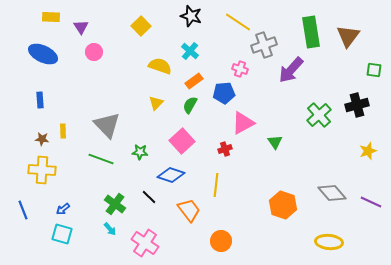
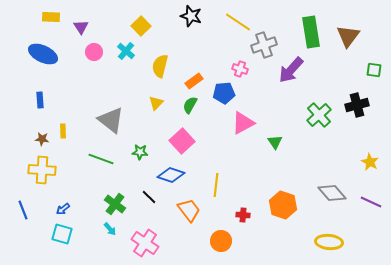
cyan cross at (190, 51): moved 64 px left
yellow semicircle at (160, 66): rotated 95 degrees counterclockwise
gray triangle at (107, 125): moved 4 px right, 5 px up; rotated 8 degrees counterclockwise
red cross at (225, 149): moved 18 px right, 66 px down; rotated 24 degrees clockwise
yellow star at (368, 151): moved 2 px right, 11 px down; rotated 24 degrees counterclockwise
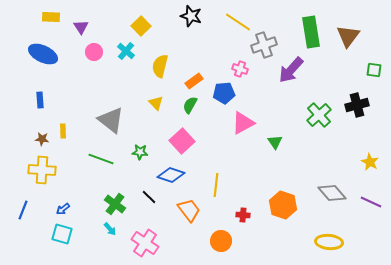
yellow triangle at (156, 103): rotated 28 degrees counterclockwise
blue line at (23, 210): rotated 42 degrees clockwise
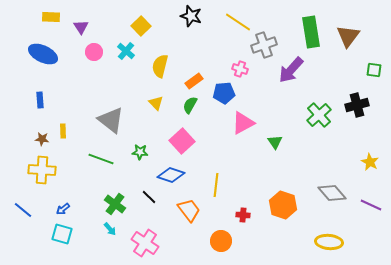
purple line at (371, 202): moved 3 px down
blue line at (23, 210): rotated 72 degrees counterclockwise
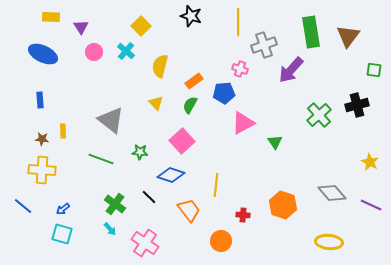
yellow line at (238, 22): rotated 56 degrees clockwise
blue line at (23, 210): moved 4 px up
